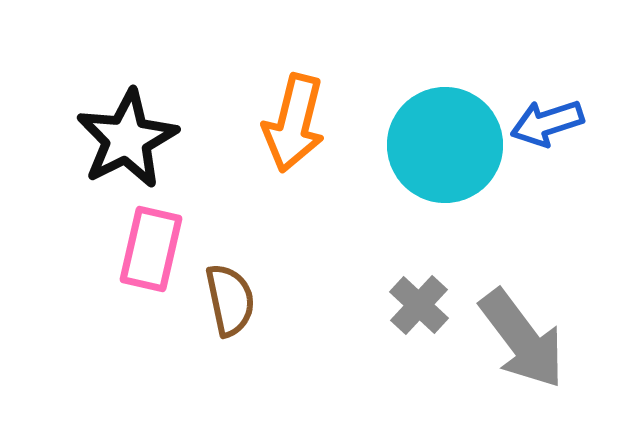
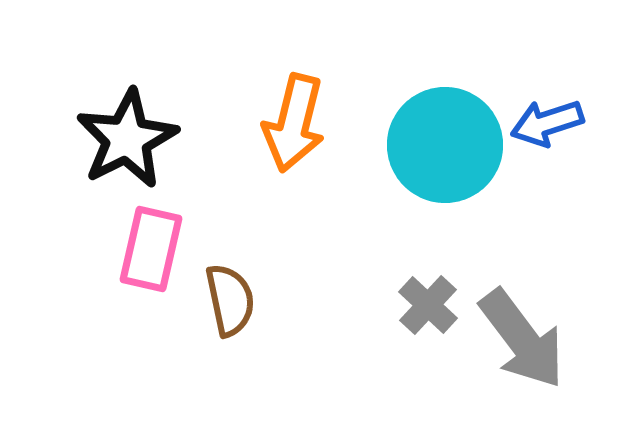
gray cross: moved 9 px right
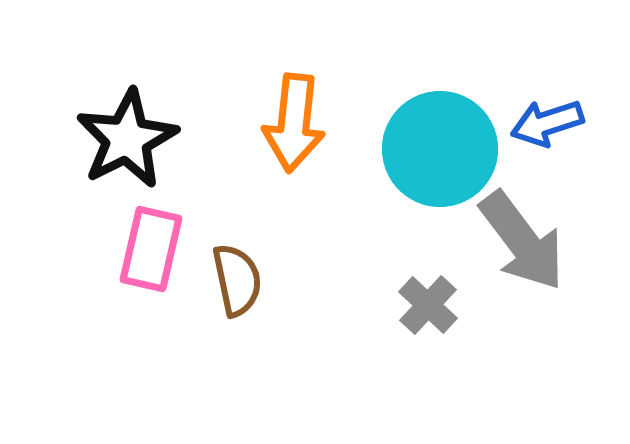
orange arrow: rotated 8 degrees counterclockwise
cyan circle: moved 5 px left, 4 px down
brown semicircle: moved 7 px right, 20 px up
gray arrow: moved 98 px up
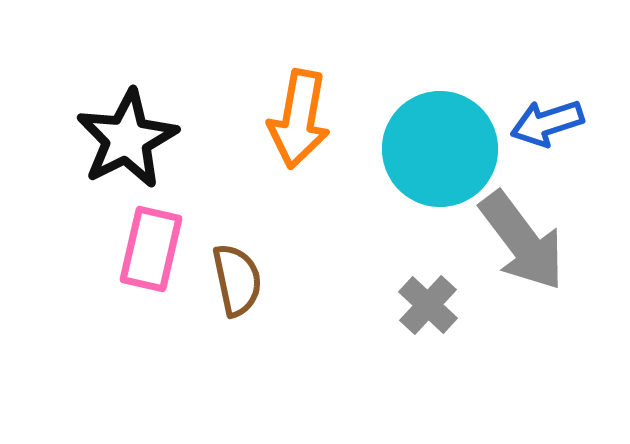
orange arrow: moved 5 px right, 4 px up; rotated 4 degrees clockwise
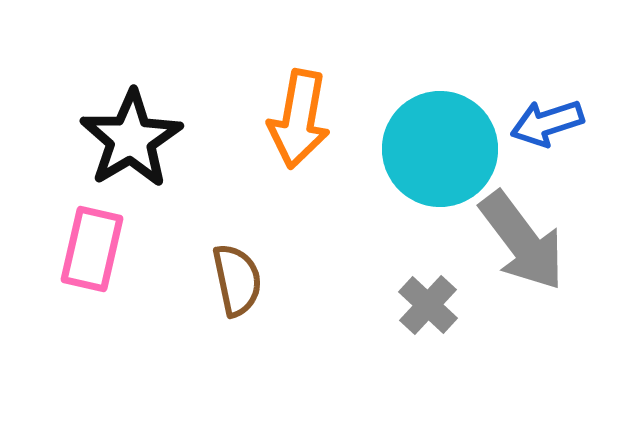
black star: moved 4 px right; rotated 4 degrees counterclockwise
pink rectangle: moved 59 px left
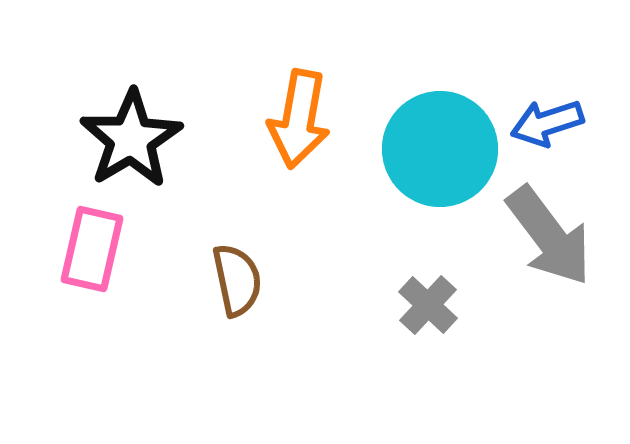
gray arrow: moved 27 px right, 5 px up
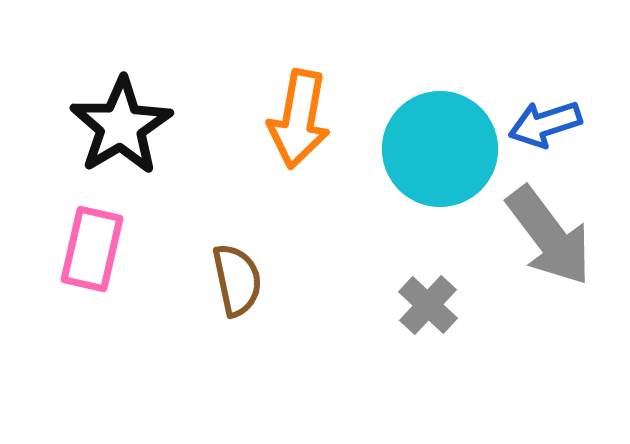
blue arrow: moved 2 px left, 1 px down
black star: moved 10 px left, 13 px up
